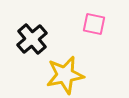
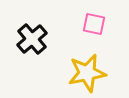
yellow star: moved 22 px right, 2 px up
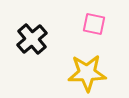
yellow star: rotated 9 degrees clockwise
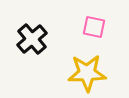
pink square: moved 3 px down
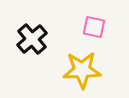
yellow star: moved 5 px left, 3 px up
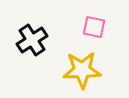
black cross: moved 1 px down; rotated 8 degrees clockwise
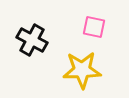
black cross: rotated 28 degrees counterclockwise
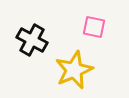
yellow star: moved 8 px left; rotated 21 degrees counterclockwise
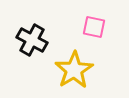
yellow star: rotated 9 degrees counterclockwise
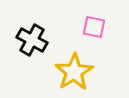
yellow star: moved 2 px down
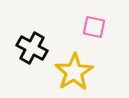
black cross: moved 8 px down
